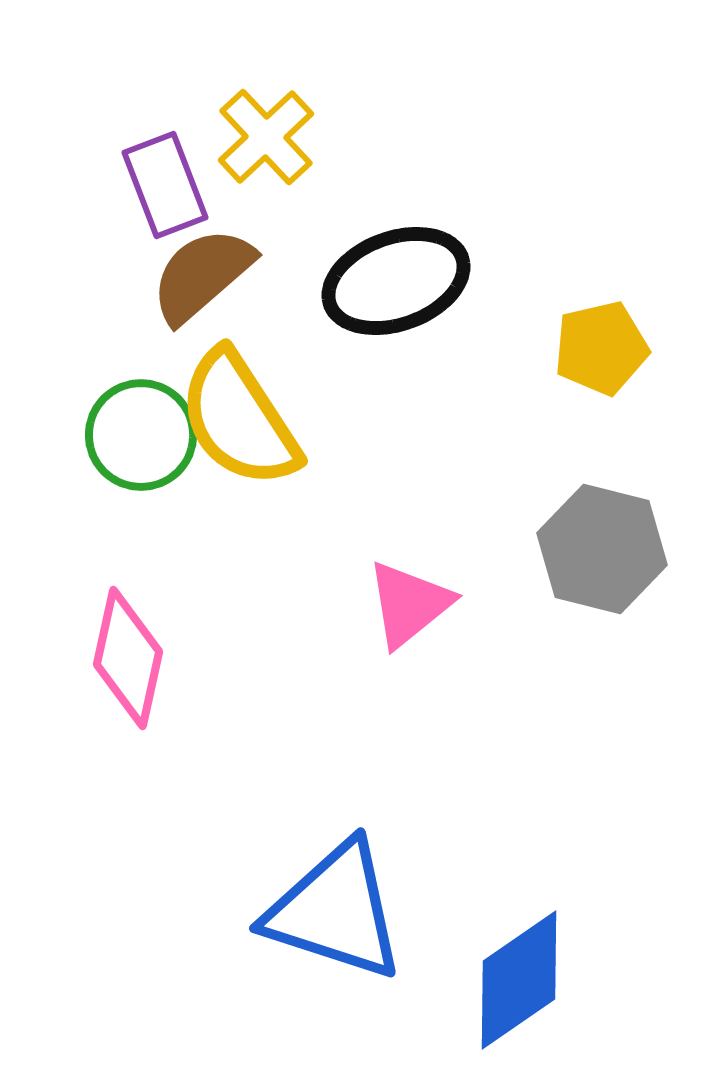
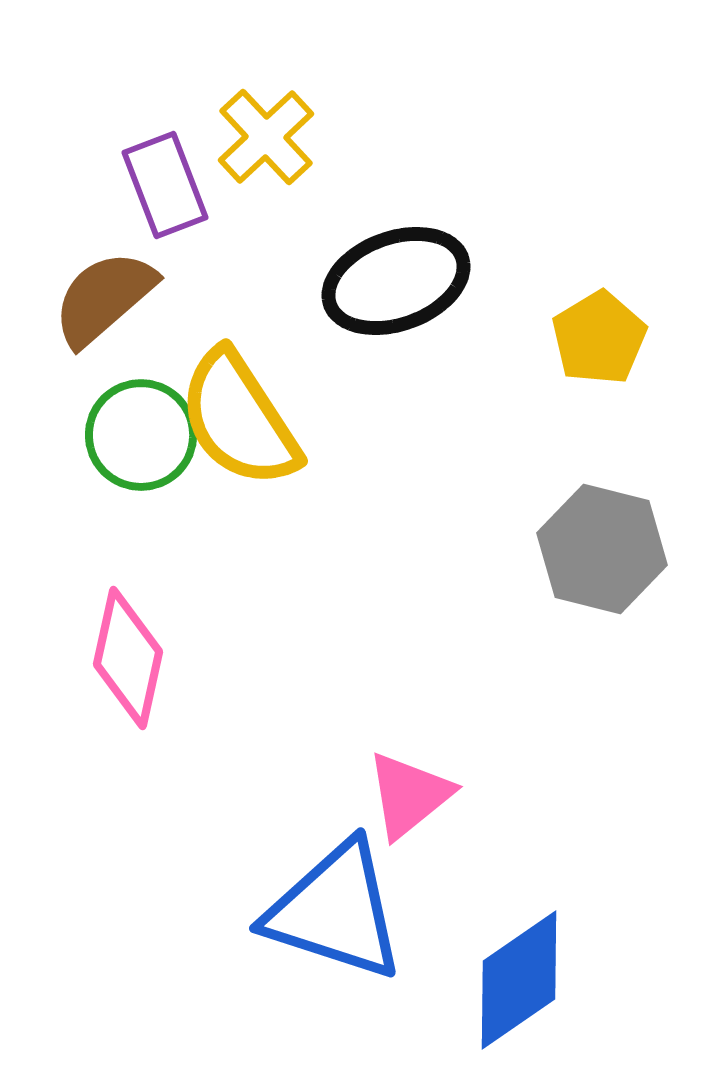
brown semicircle: moved 98 px left, 23 px down
yellow pentagon: moved 2 px left, 10 px up; rotated 18 degrees counterclockwise
pink triangle: moved 191 px down
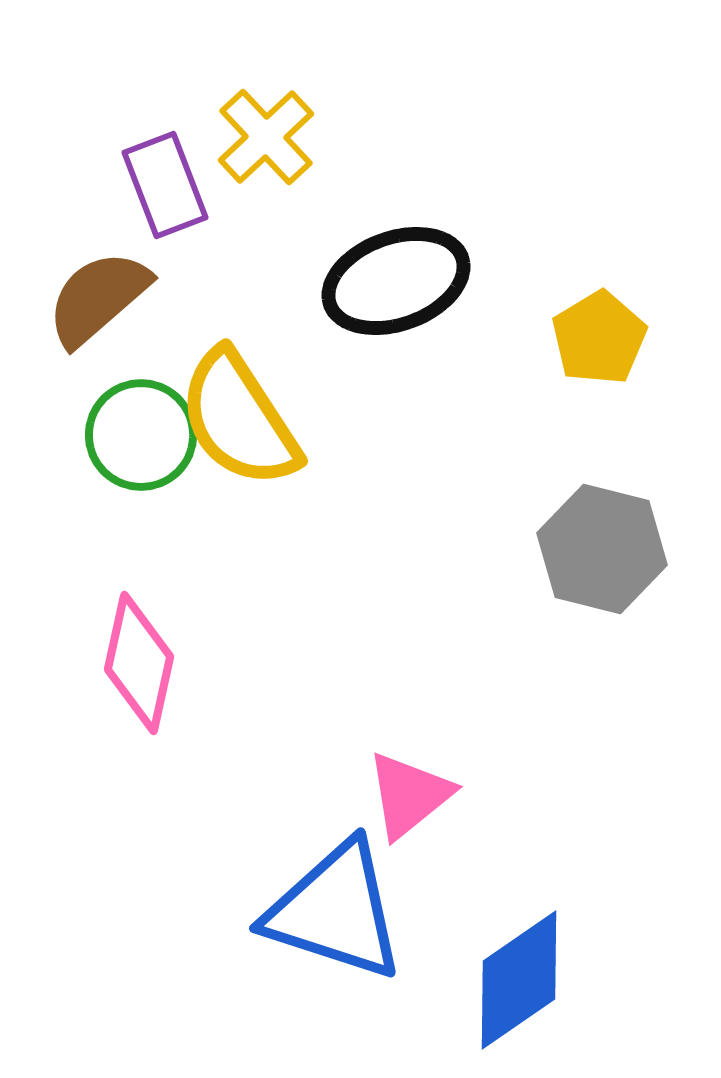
brown semicircle: moved 6 px left
pink diamond: moved 11 px right, 5 px down
